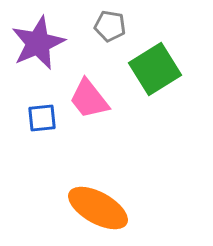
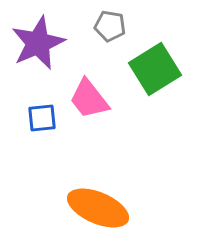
orange ellipse: rotated 6 degrees counterclockwise
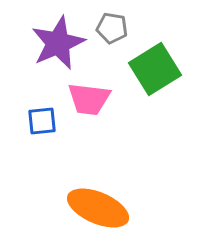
gray pentagon: moved 2 px right, 2 px down
purple star: moved 20 px right
pink trapezoid: rotated 45 degrees counterclockwise
blue square: moved 3 px down
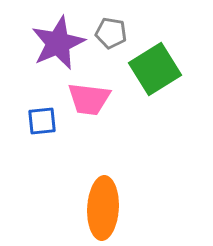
gray pentagon: moved 1 px left, 5 px down
orange ellipse: moved 5 px right; rotated 70 degrees clockwise
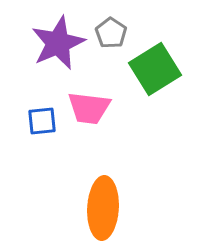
gray pentagon: rotated 24 degrees clockwise
pink trapezoid: moved 9 px down
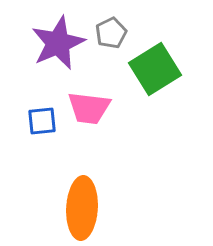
gray pentagon: rotated 12 degrees clockwise
orange ellipse: moved 21 px left
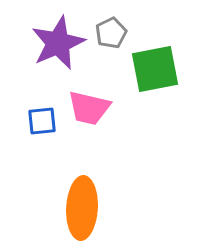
green square: rotated 21 degrees clockwise
pink trapezoid: rotated 6 degrees clockwise
